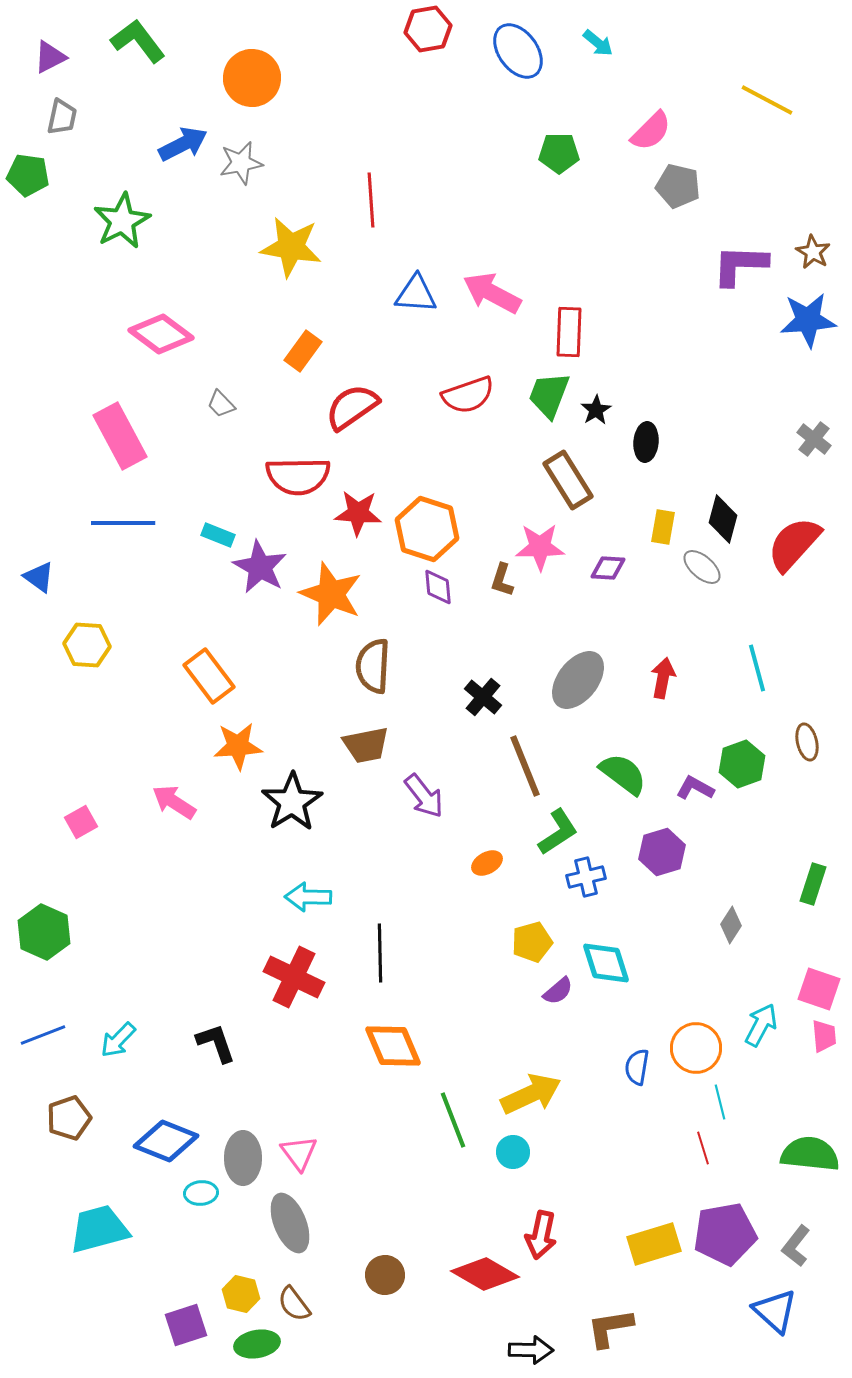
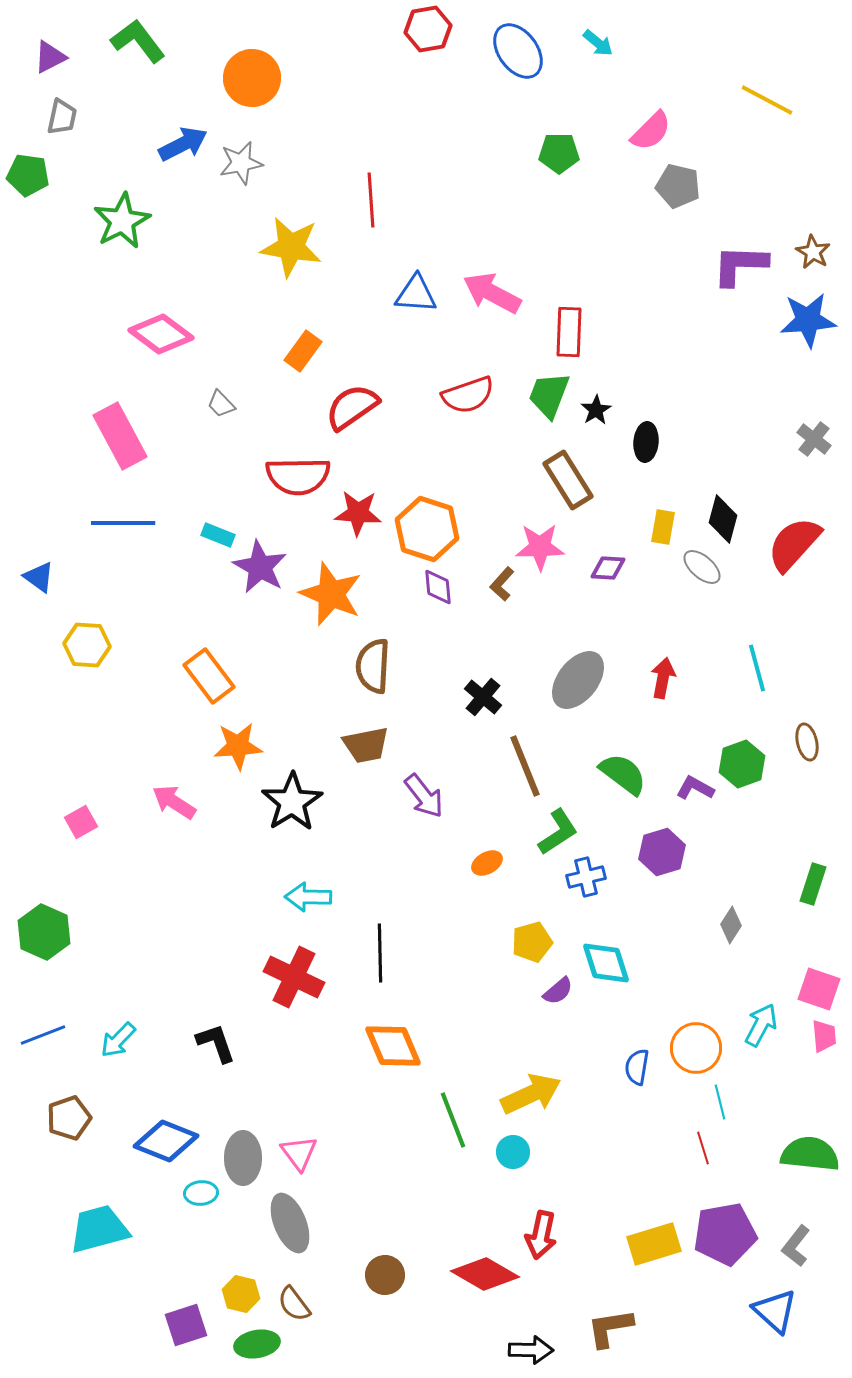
brown L-shape at (502, 580): moved 4 px down; rotated 24 degrees clockwise
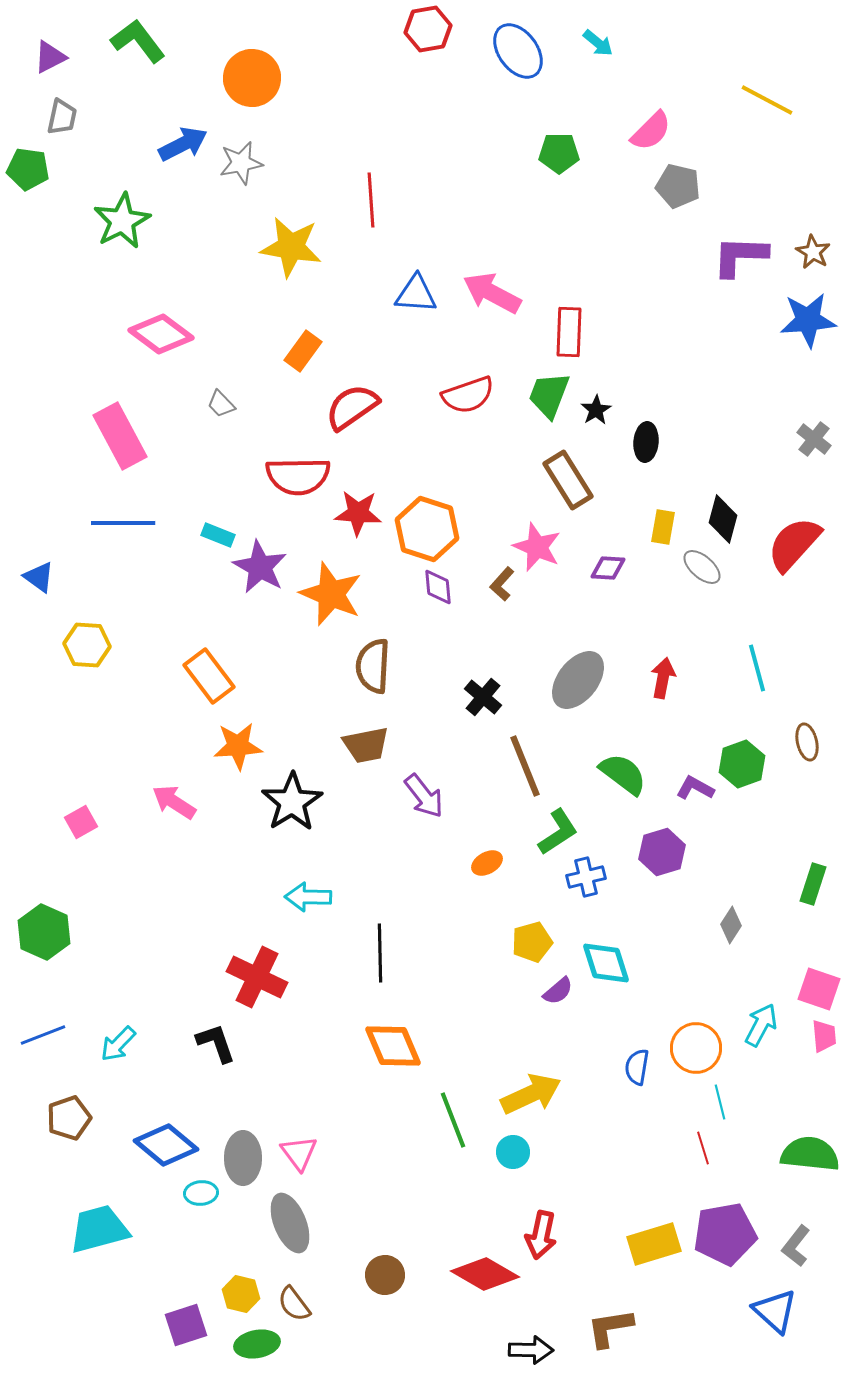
green pentagon at (28, 175): moved 6 px up
purple L-shape at (740, 265): moved 9 px up
pink star at (540, 547): moved 3 px left; rotated 24 degrees clockwise
red cross at (294, 977): moved 37 px left
cyan arrow at (118, 1040): moved 4 px down
blue diamond at (166, 1141): moved 4 px down; rotated 18 degrees clockwise
